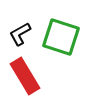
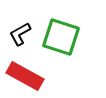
red rectangle: rotated 30 degrees counterclockwise
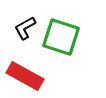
black L-shape: moved 5 px right, 6 px up
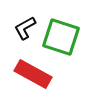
red rectangle: moved 8 px right, 2 px up
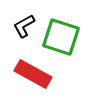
black L-shape: moved 1 px left, 2 px up
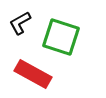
black L-shape: moved 4 px left, 3 px up
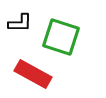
black L-shape: rotated 150 degrees counterclockwise
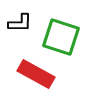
red rectangle: moved 3 px right
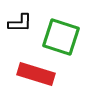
red rectangle: rotated 12 degrees counterclockwise
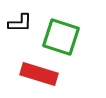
red rectangle: moved 3 px right
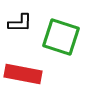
red rectangle: moved 16 px left; rotated 6 degrees counterclockwise
